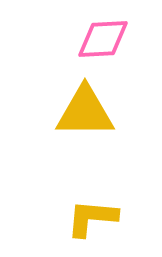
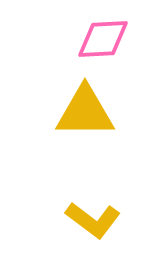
yellow L-shape: moved 1 px right, 2 px down; rotated 148 degrees counterclockwise
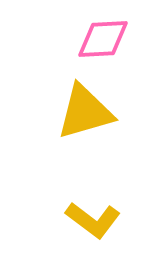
yellow triangle: rotated 16 degrees counterclockwise
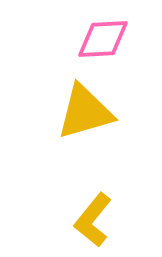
yellow L-shape: rotated 92 degrees clockwise
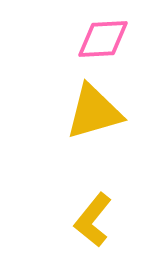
yellow triangle: moved 9 px right
